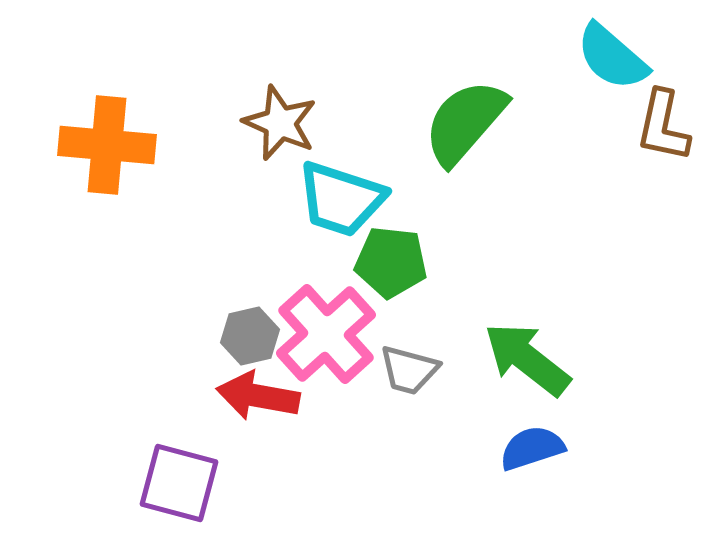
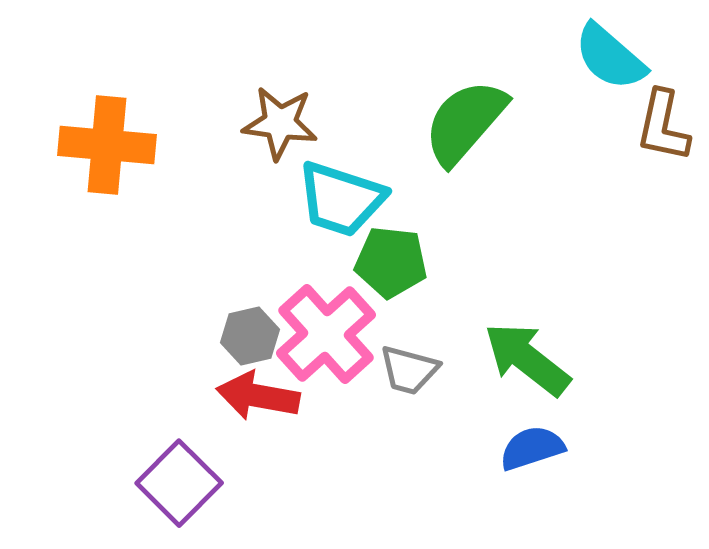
cyan semicircle: moved 2 px left
brown star: rotated 16 degrees counterclockwise
purple square: rotated 30 degrees clockwise
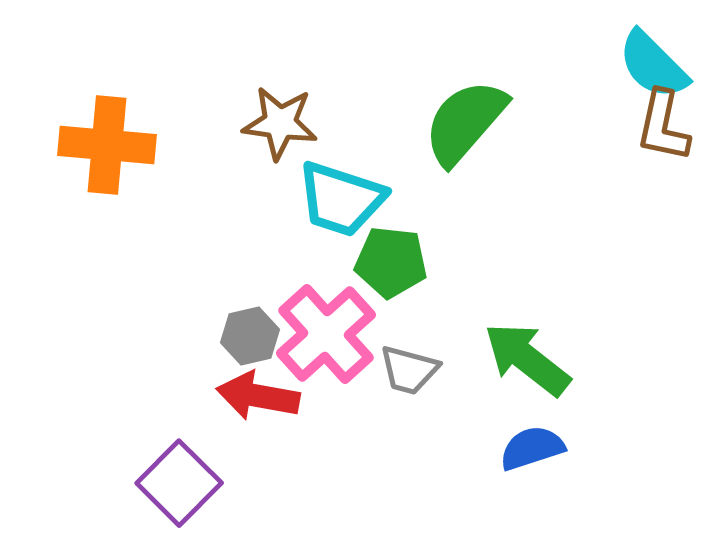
cyan semicircle: moved 43 px right, 8 px down; rotated 4 degrees clockwise
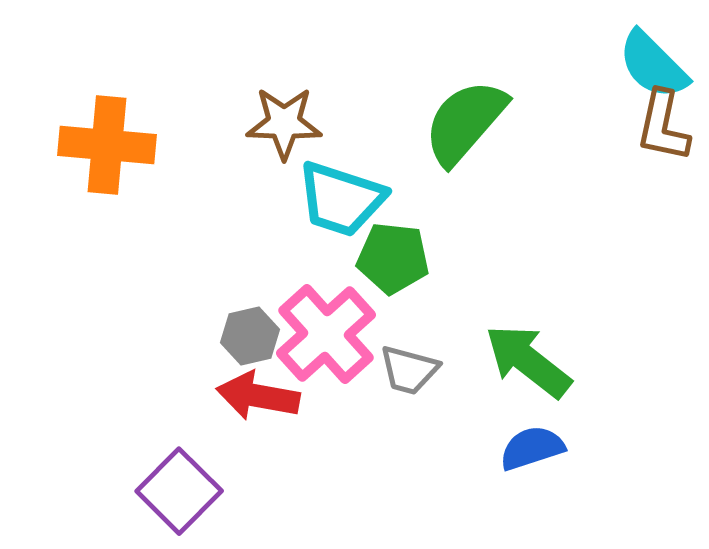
brown star: moved 4 px right; rotated 6 degrees counterclockwise
green pentagon: moved 2 px right, 4 px up
green arrow: moved 1 px right, 2 px down
purple square: moved 8 px down
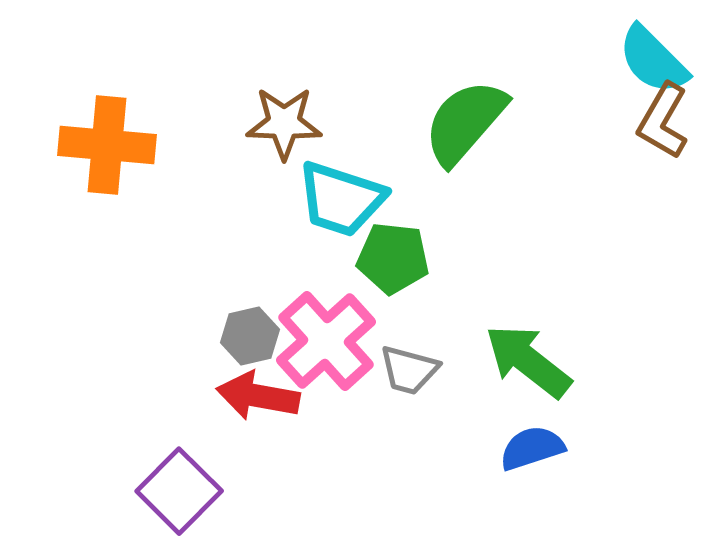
cyan semicircle: moved 5 px up
brown L-shape: moved 5 px up; rotated 18 degrees clockwise
pink cross: moved 7 px down
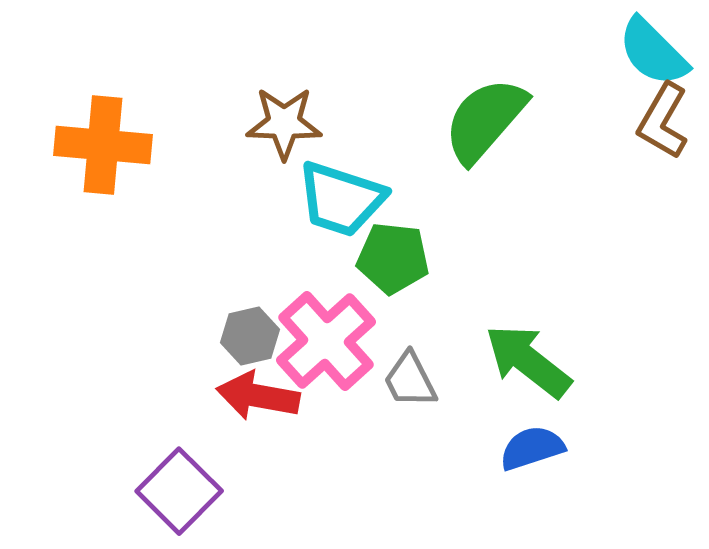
cyan semicircle: moved 8 px up
green semicircle: moved 20 px right, 2 px up
orange cross: moved 4 px left
gray trapezoid: moved 1 px right, 10 px down; rotated 48 degrees clockwise
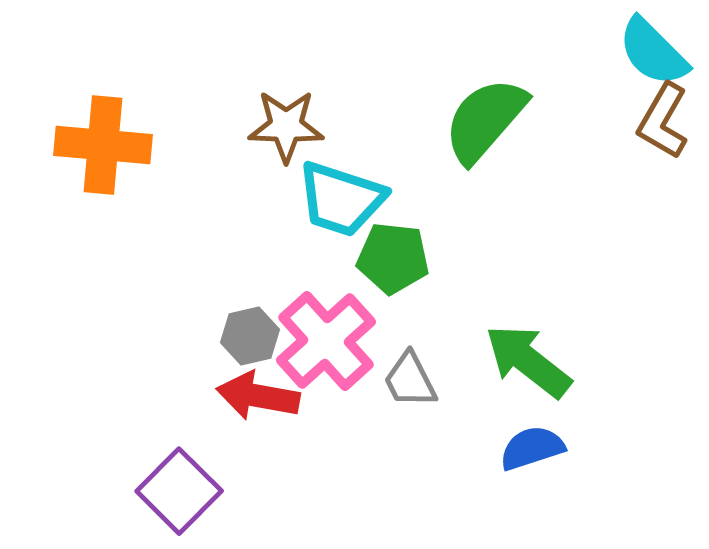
brown star: moved 2 px right, 3 px down
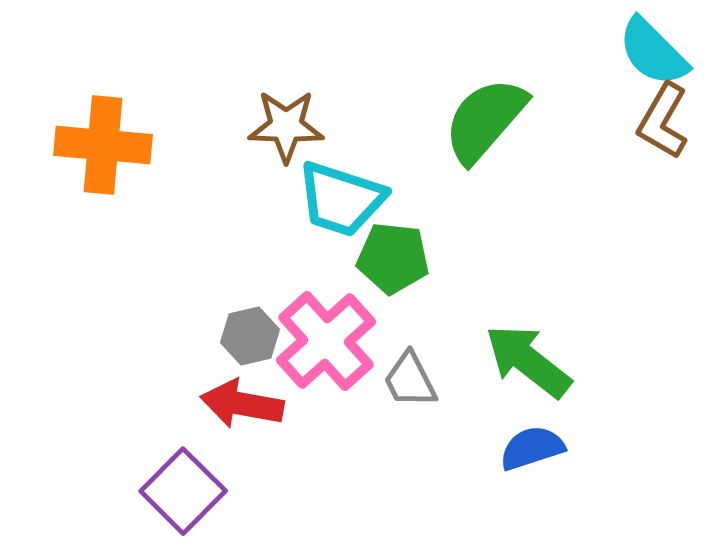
red arrow: moved 16 px left, 8 px down
purple square: moved 4 px right
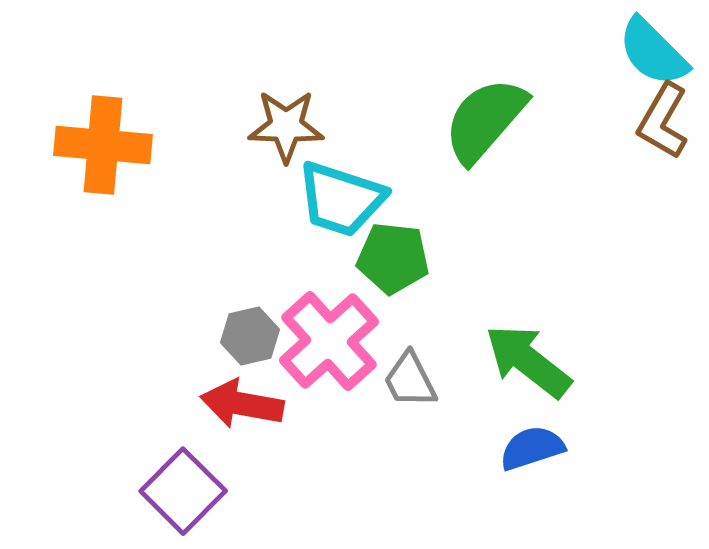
pink cross: moved 3 px right
